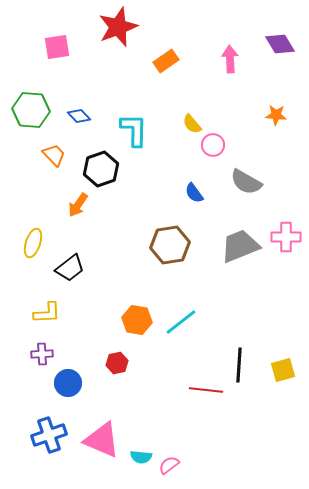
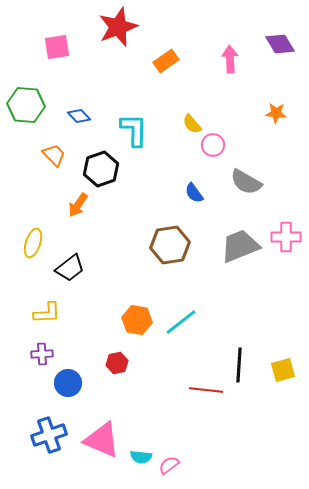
green hexagon: moved 5 px left, 5 px up
orange star: moved 2 px up
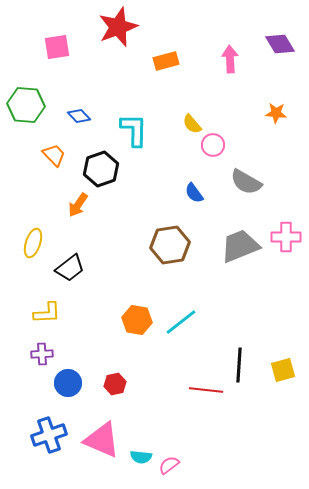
orange rectangle: rotated 20 degrees clockwise
red hexagon: moved 2 px left, 21 px down
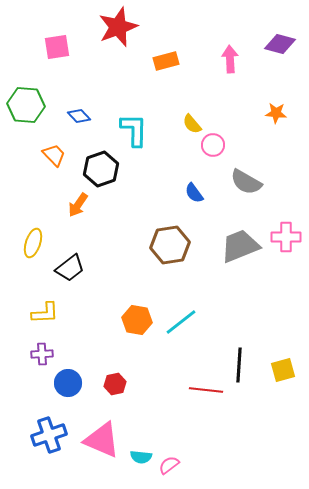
purple diamond: rotated 44 degrees counterclockwise
yellow L-shape: moved 2 px left
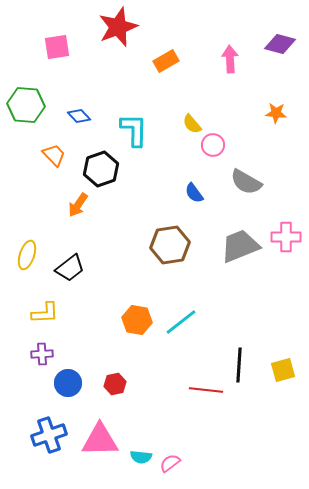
orange rectangle: rotated 15 degrees counterclockwise
yellow ellipse: moved 6 px left, 12 px down
pink triangle: moved 2 px left; rotated 24 degrees counterclockwise
pink semicircle: moved 1 px right, 2 px up
